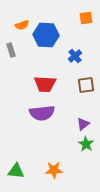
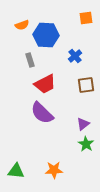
gray rectangle: moved 19 px right, 10 px down
red trapezoid: rotated 30 degrees counterclockwise
purple semicircle: rotated 50 degrees clockwise
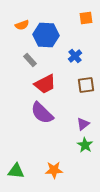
gray rectangle: rotated 24 degrees counterclockwise
green star: moved 1 px left, 1 px down
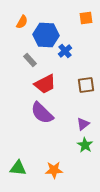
orange semicircle: moved 3 px up; rotated 40 degrees counterclockwise
blue cross: moved 10 px left, 5 px up
green triangle: moved 2 px right, 3 px up
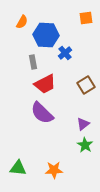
blue cross: moved 2 px down
gray rectangle: moved 3 px right, 2 px down; rotated 32 degrees clockwise
brown square: rotated 24 degrees counterclockwise
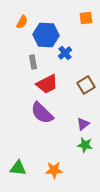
red trapezoid: moved 2 px right
green star: rotated 21 degrees counterclockwise
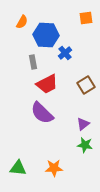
orange star: moved 2 px up
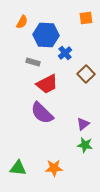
gray rectangle: rotated 64 degrees counterclockwise
brown square: moved 11 px up; rotated 12 degrees counterclockwise
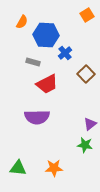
orange square: moved 1 px right, 3 px up; rotated 24 degrees counterclockwise
purple semicircle: moved 5 px left, 4 px down; rotated 45 degrees counterclockwise
purple triangle: moved 7 px right
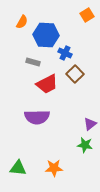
blue cross: rotated 24 degrees counterclockwise
brown square: moved 11 px left
